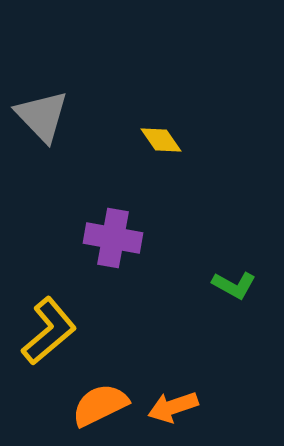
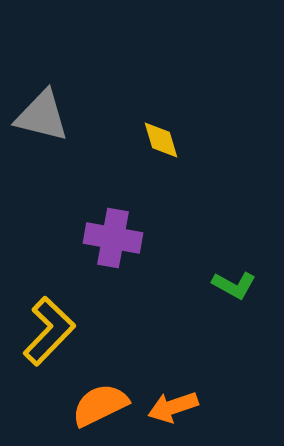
gray triangle: rotated 32 degrees counterclockwise
yellow diamond: rotated 18 degrees clockwise
yellow L-shape: rotated 6 degrees counterclockwise
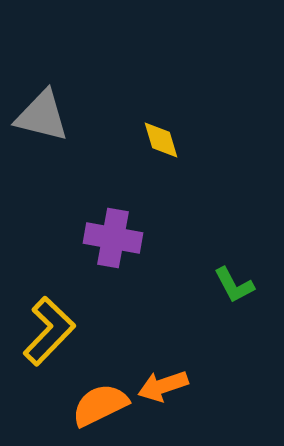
green L-shape: rotated 33 degrees clockwise
orange arrow: moved 10 px left, 21 px up
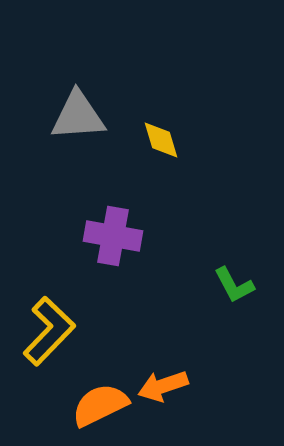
gray triangle: moved 36 px right; rotated 18 degrees counterclockwise
purple cross: moved 2 px up
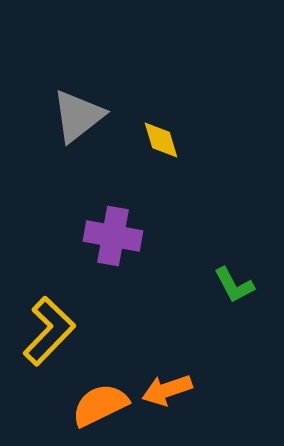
gray triangle: rotated 34 degrees counterclockwise
orange arrow: moved 4 px right, 4 px down
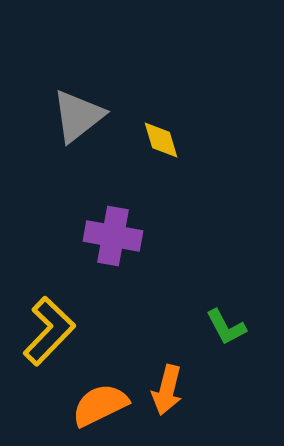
green L-shape: moved 8 px left, 42 px down
orange arrow: rotated 57 degrees counterclockwise
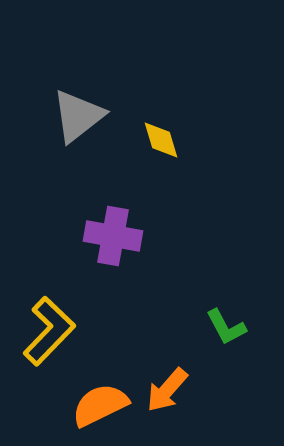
orange arrow: rotated 27 degrees clockwise
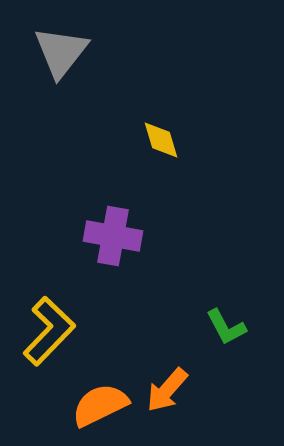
gray triangle: moved 17 px left, 64 px up; rotated 14 degrees counterclockwise
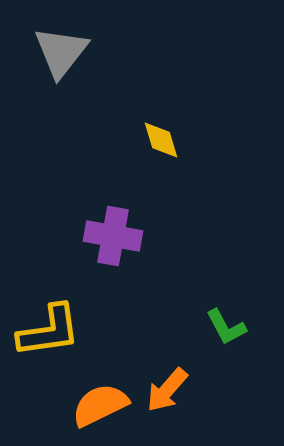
yellow L-shape: rotated 38 degrees clockwise
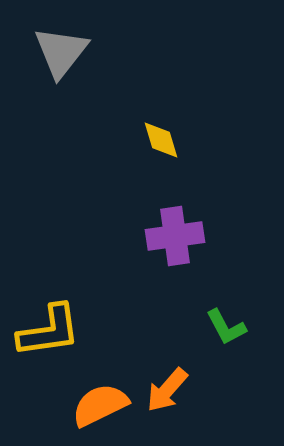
purple cross: moved 62 px right; rotated 18 degrees counterclockwise
